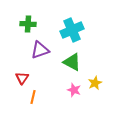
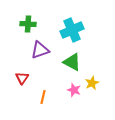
yellow star: moved 3 px left
orange line: moved 10 px right
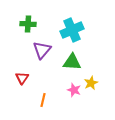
purple triangle: moved 2 px right; rotated 30 degrees counterclockwise
green triangle: rotated 24 degrees counterclockwise
yellow star: moved 1 px left
orange line: moved 3 px down
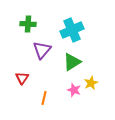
green triangle: rotated 36 degrees counterclockwise
orange line: moved 1 px right, 2 px up
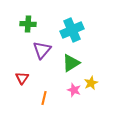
green triangle: moved 1 px left, 1 px down
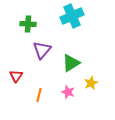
cyan cross: moved 14 px up
red triangle: moved 6 px left, 2 px up
pink star: moved 6 px left, 2 px down
orange line: moved 5 px left, 3 px up
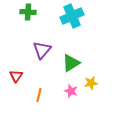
green cross: moved 12 px up
yellow star: rotated 16 degrees clockwise
pink star: moved 3 px right, 1 px up
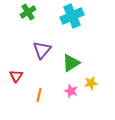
green cross: rotated 35 degrees counterclockwise
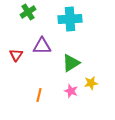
cyan cross: moved 2 px left, 3 px down; rotated 20 degrees clockwise
purple triangle: moved 4 px up; rotated 48 degrees clockwise
red triangle: moved 21 px up
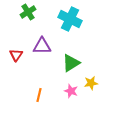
cyan cross: rotated 30 degrees clockwise
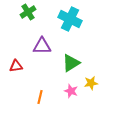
red triangle: moved 11 px down; rotated 48 degrees clockwise
orange line: moved 1 px right, 2 px down
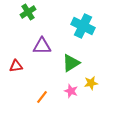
cyan cross: moved 13 px right, 7 px down
orange line: moved 2 px right; rotated 24 degrees clockwise
